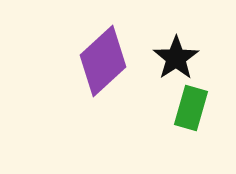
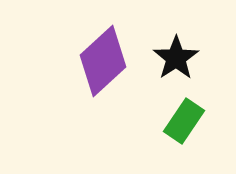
green rectangle: moved 7 px left, 13 px down; rotated 18 degrees clockwise
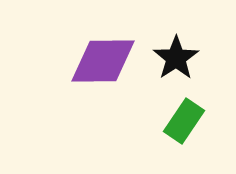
purple diamond: rotated 42 degrees clockwise
